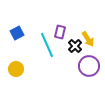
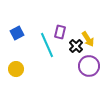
black cross: moved 1 px right
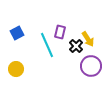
purple circle: moved 2 px right
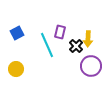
yellow arrow: rotated 35 degrees clockwise
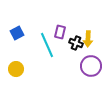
black cross: moved 3 px up; rotated 24 degrees counterclockwise
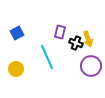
yellow arrow: rotated 21 degrees counterclockwise
cyan line: moved 12 px down
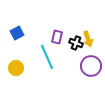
purple rectangle: moved 3 px left, 5 px down
yellow circle: moved 1 px up
